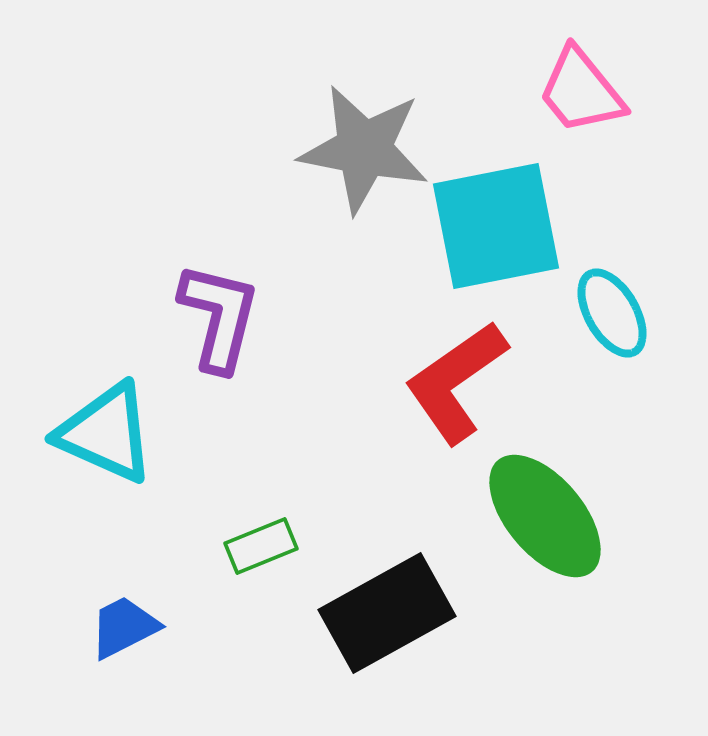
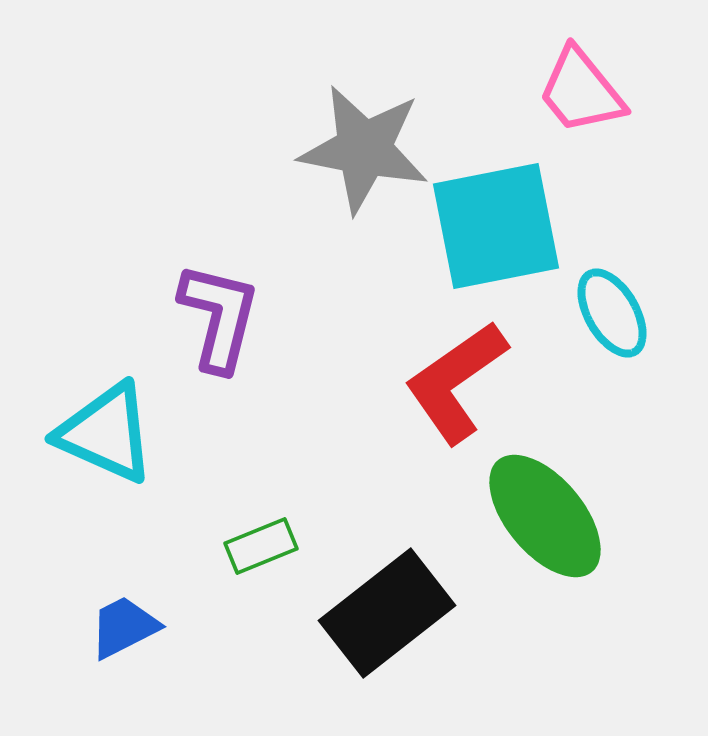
black rectangle: rotated 9 degrees counterclockwise
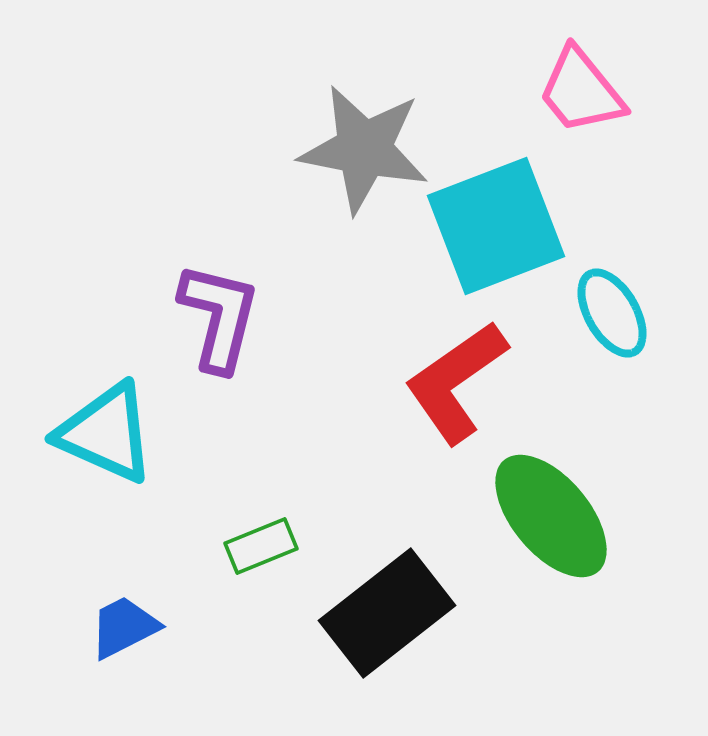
cyan square: rotated 10 degrees counterclockwise
green ellipse: moved 6 px right
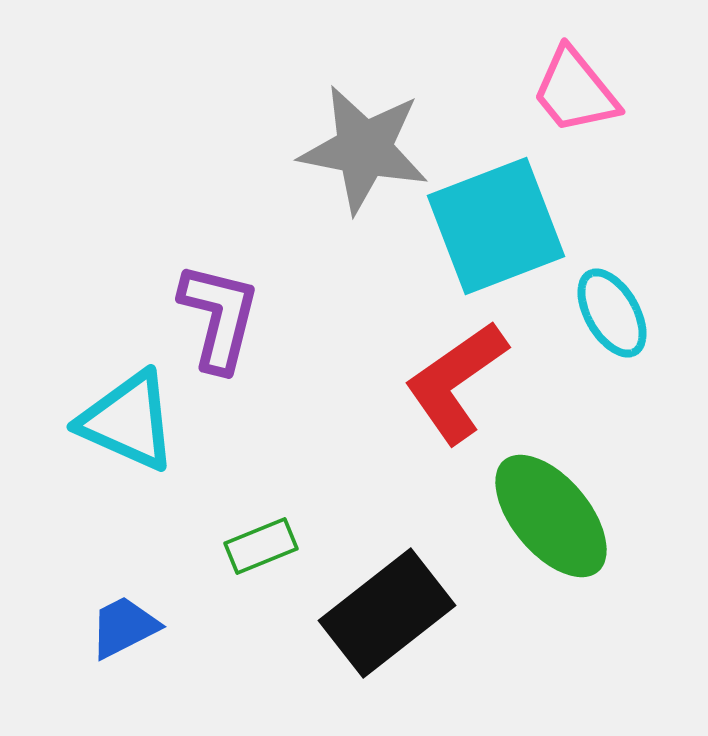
pink trapezoid: moved 6 px left
cyan triangle: moved 22 px right, 12 px up
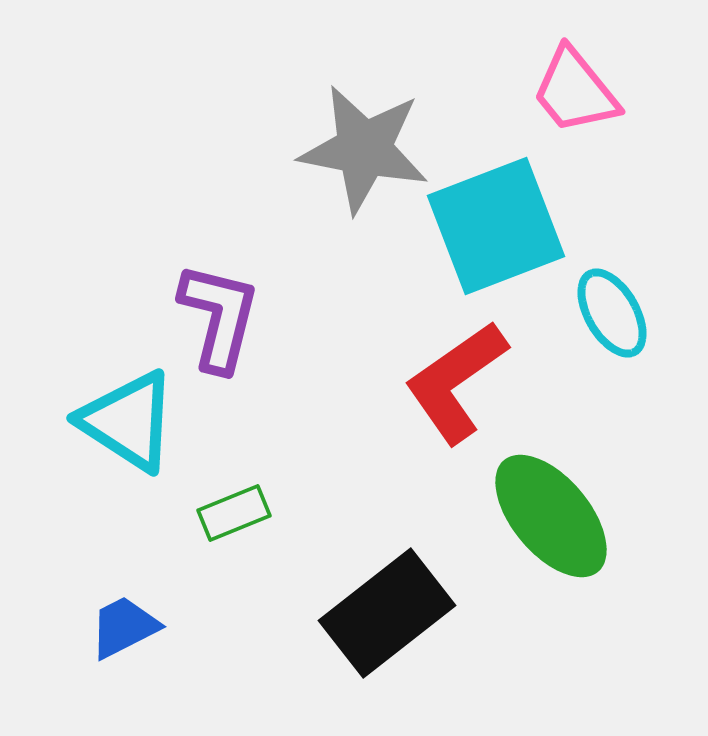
cyan triangle: rotated 9 degrees clockwise
green rectangle: moved 27 px left, 33 px up
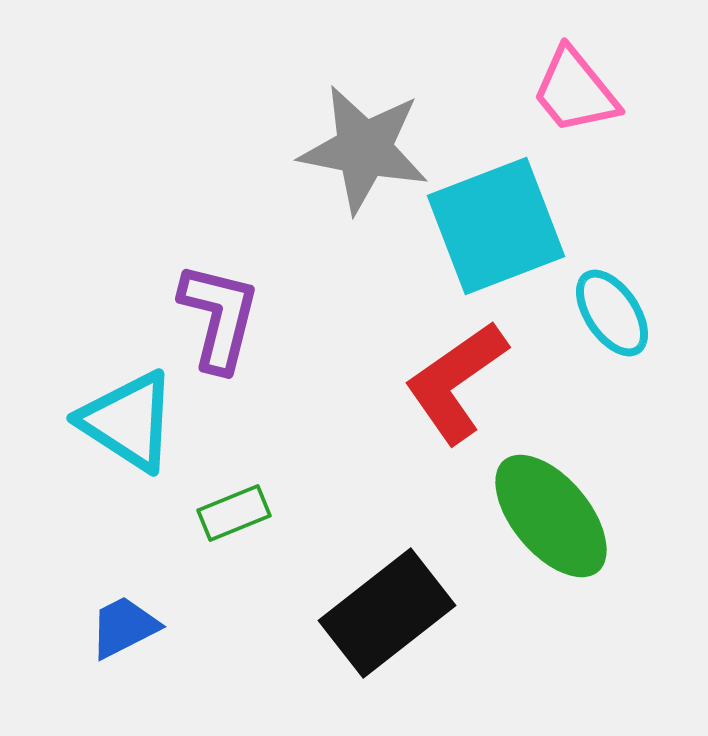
cyan ellipse: rotated 4 degrees counterclockwise
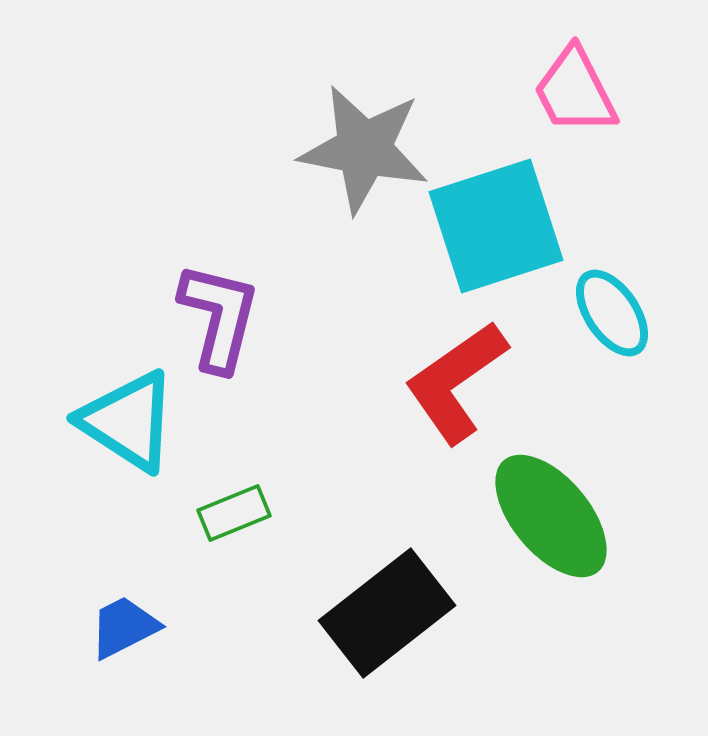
pink trapezoid: rotated 12 degrees clockwise
cyan square: rotated 3 degrees clockwise
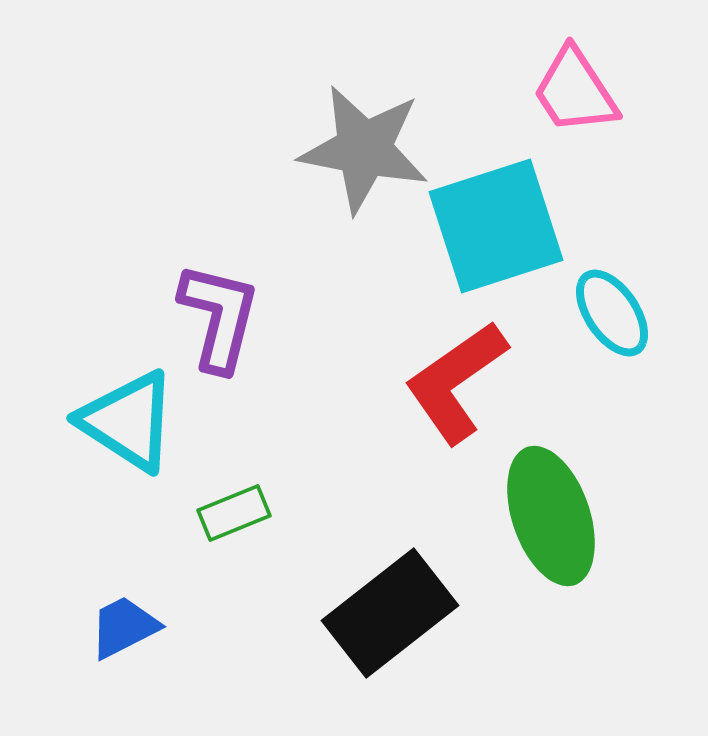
pink trapezoid: rotated 6 degrees counterclockwise
green ellipse: rotated 21 degrees clockwise
black rectangle: moved 3 px right
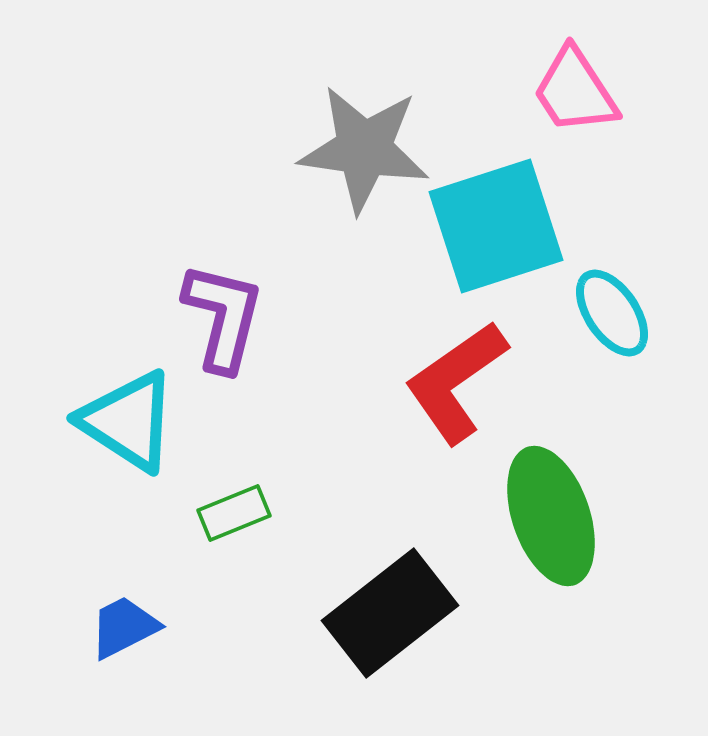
gray star: rotated 3 degrees counterclockwise
purple L-shape: moved 4 px right
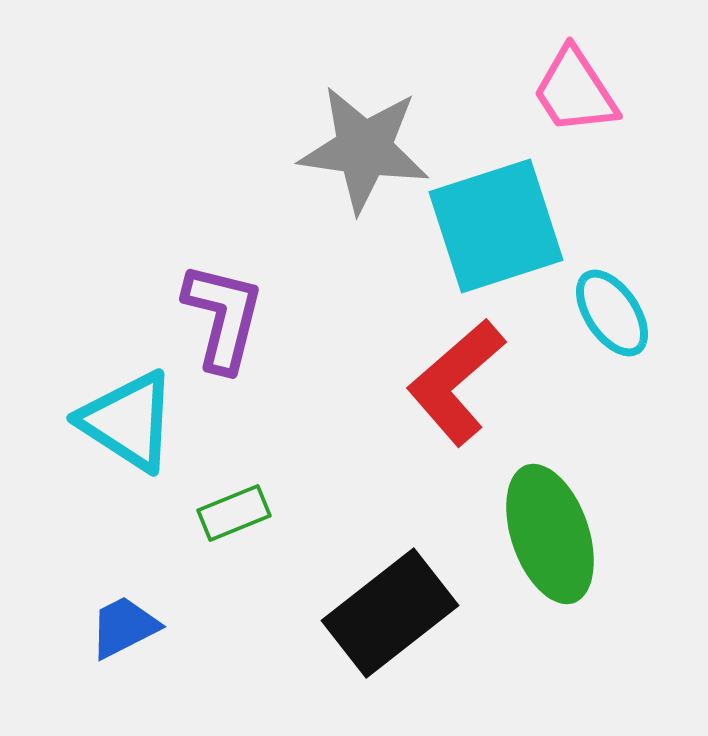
red L-shape: rotated 6 degrees counterclockwise
green ellipse: moved 1 px left, 18 px down
